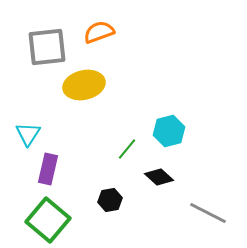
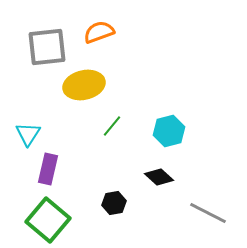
green line: moved 15 px left, 23 px up
black hexagon: moved 4 px right, 3 px down
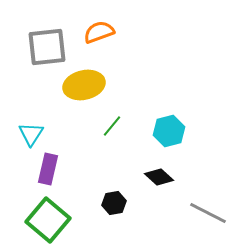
cyan triangle: moved 3 px right
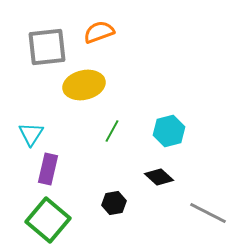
green line: moved 5 px down; rotated 10 degrees counterclockwise
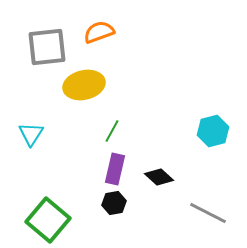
cyan hexagon: moved 44 px right
purple rectangle: moved 67 px right
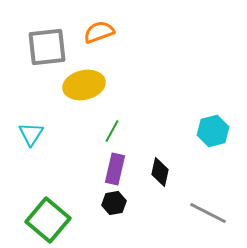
black diamond: moved 1 px right, 5 px up; rotated 60 degrees clockwise
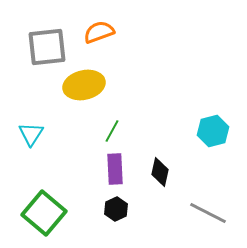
purple rectangle: rotated 16 degrees counterclockwise
black hexagon: moved 2 px right, 6 px down; rotated 15 degrees counterclockwise
green square: moved 4 px left, 7 px up
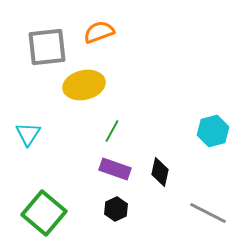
cyan triangle: moved 3 px left
purple rectangle: rotated 68 degrees counterclockwise
